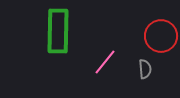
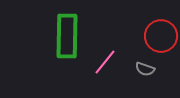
green rectangle: moved 9 px right, 5 px down
gray semicircle: rotated 114 degrees clockwise
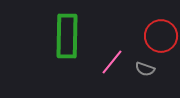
pink line: moved 7 px right
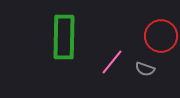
green rectangle: moved 3 px left, 1 px down
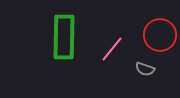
red circle: moved 1 px left, 1 px up
pink line: moved 13 px up
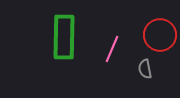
pink line: rotated 16 degrees counterclockwise
gray semicircle: rotated 60 degrees clockwise
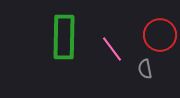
pink line: rotated 60 degrees counterclockwise
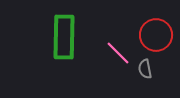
red circle: moved 4 px left
pink line: moved 6 px right, 4 px down; rotated 8 degrees counterclockwise
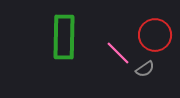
red circle: moved 1 px left
gray semicircle: rotated 114 degrees counterclockwise
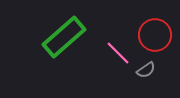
green rectangle: rotated 48 degrees clockwise
gray semicircle: moved 1 px right, 1 px down
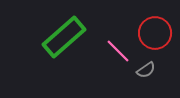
red circle: moved 2 px up
pink line: moved 2 px up
